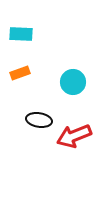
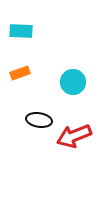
cyan rectangle: moved 3 px up
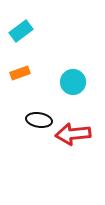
cyan rectangle: rotated 40 degrees counterclockwise
red arrow: moved 1 px left, 2 px up; rotated 16 degrees clockwise
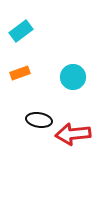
cyan circle: moved 5 px up
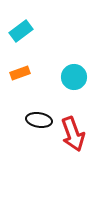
cyan circle: moved 1 px right
red arrow: rotated 104 degrees counterclockwise
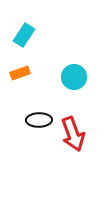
cyan rectangle: moved 3 px right, 4 px down; rotated 20 degrees counterclockwise
black ellipse: rotated 10 degrees counterclockwise
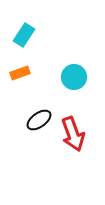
black ellipse: rotated 35 degrees counterclockwise
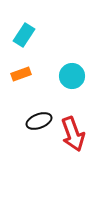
orange rectangle: moved 1 px right, 1 px down
cyan circle: moved 2 px left, 1 px up
black ellipse: moved 1 px down; rotated 15 degrees clockwise
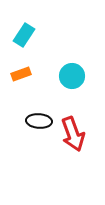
black ellipse: rotated 25 degrees clockwise
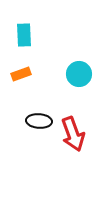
cyan rectangle: rotated 35 degrees counterclockwise
cyan circle: moved 7 px right, 2 px up
